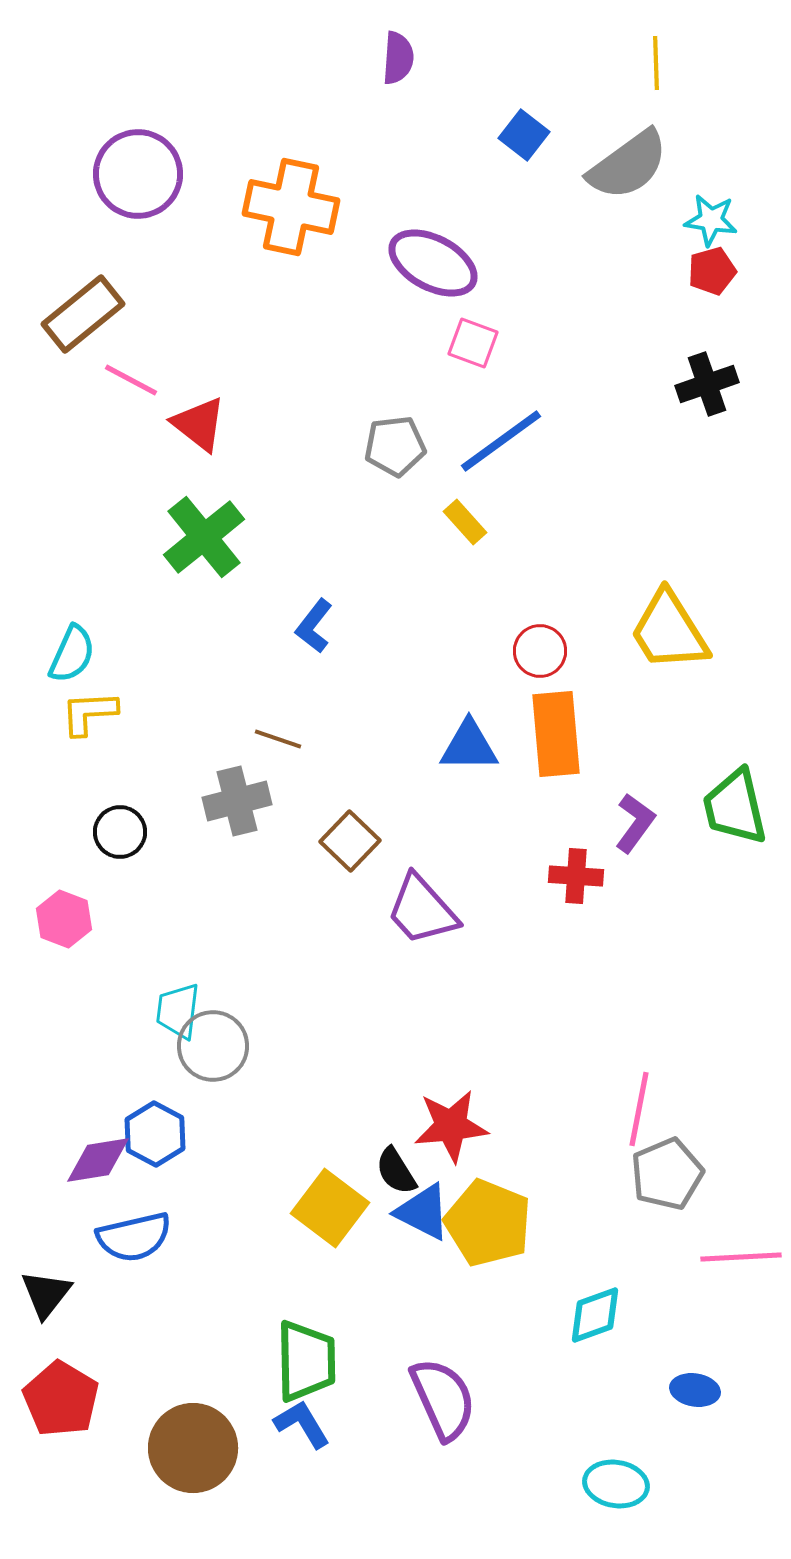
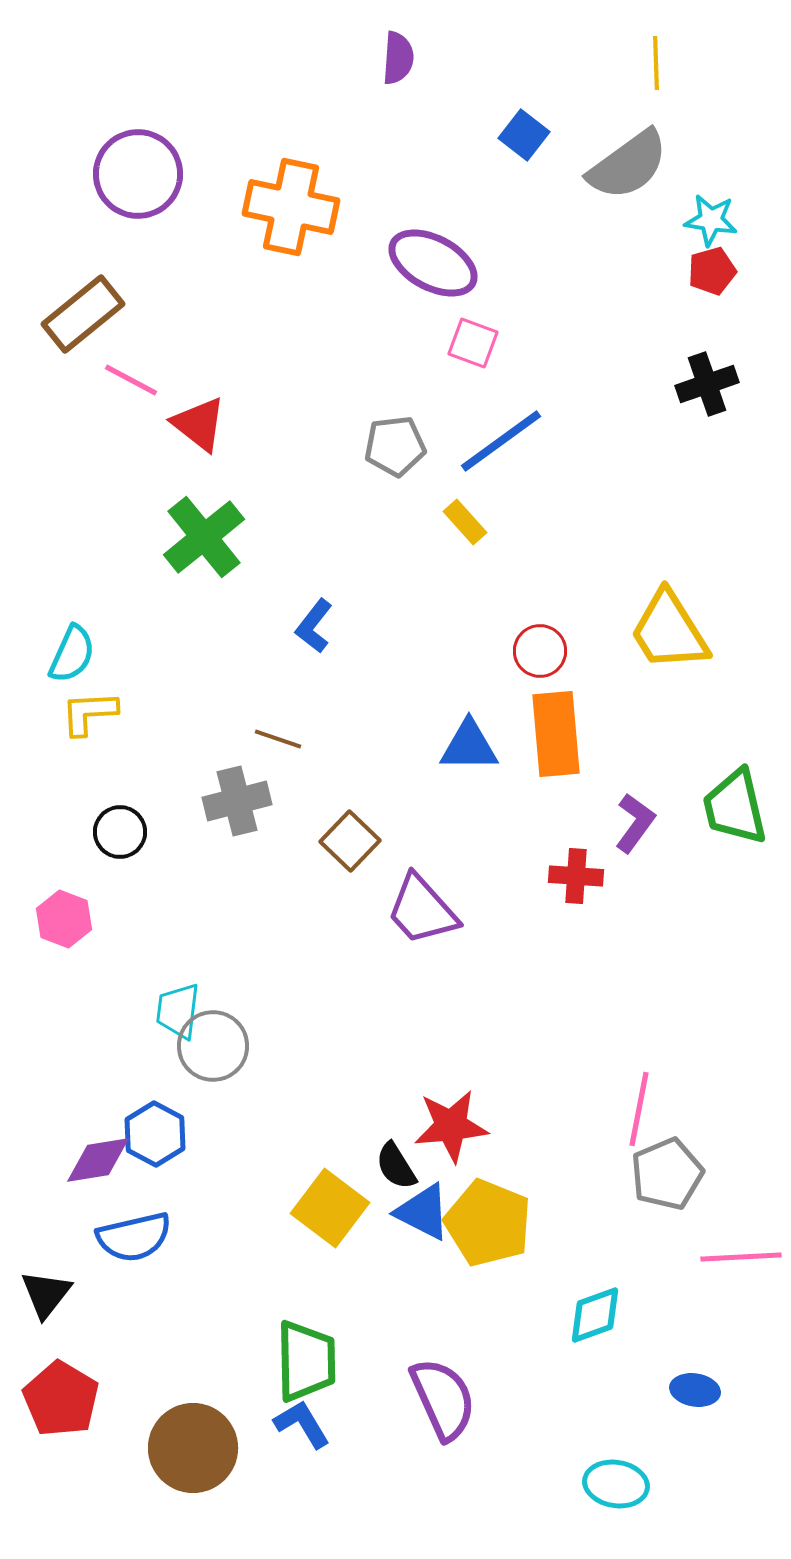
black semicircle at (396, 1171): moved 5 px up
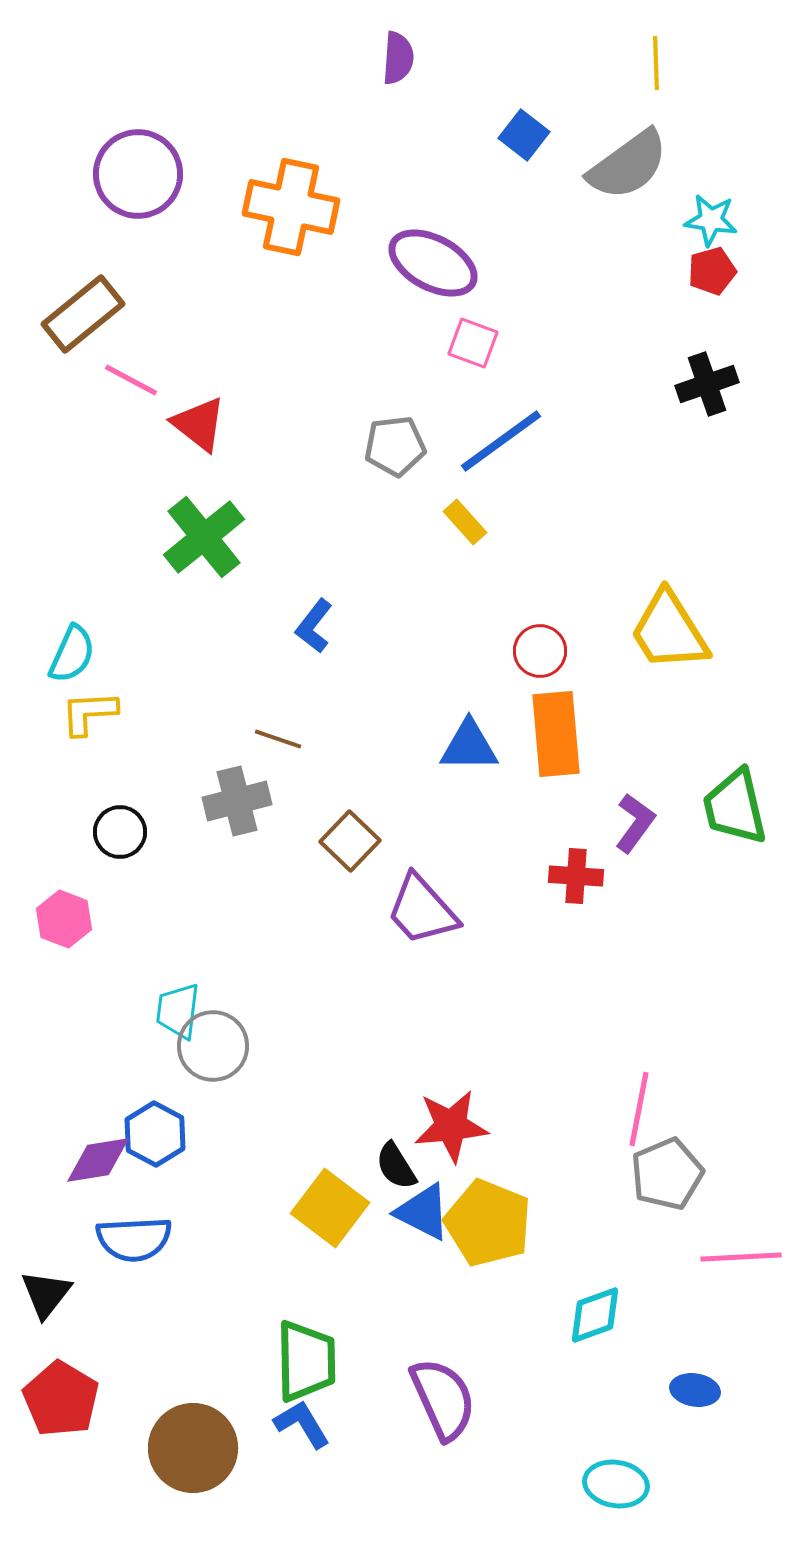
blue semicircle at (134, 1237): moved 2 px down; rotated 10 degrees clockwise
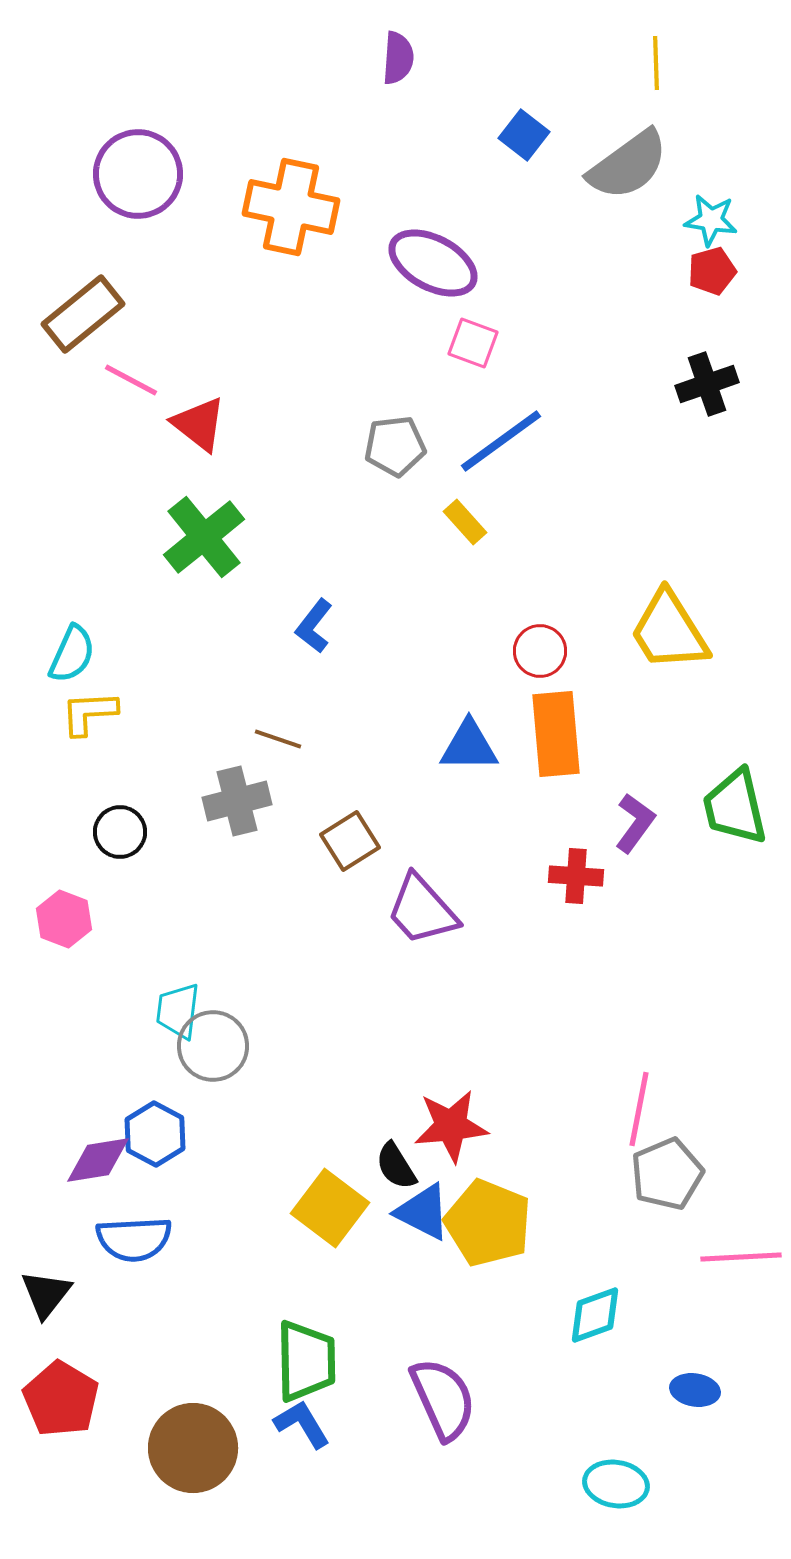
brown square at (350, 841): rotated 14 degrees clockwise
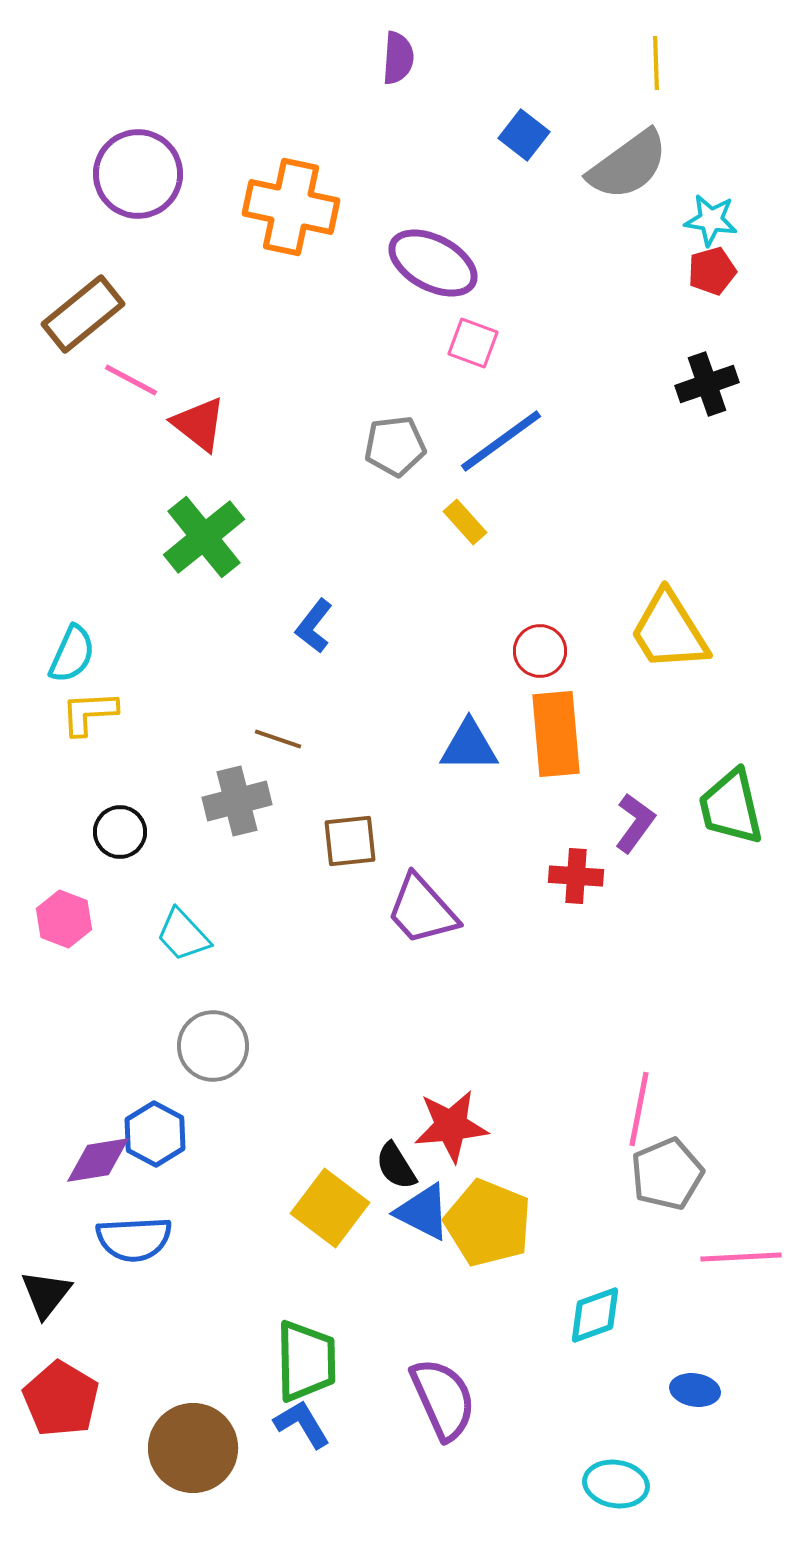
green trapezoid at (735, 807): moved 4 px left
brown square at (350, 841): rotated 26 degrees clockwise
cyan trapezoid at (178, 1011): moved 5 px right, 76 px up; rotated 50 degrees counterclockwise
